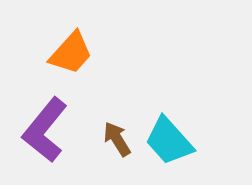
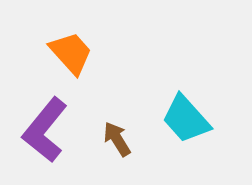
orange trapezoid: rotated 84 degrees counterclockwise
cyan trapezoid: moved 17 px right, 22 px up
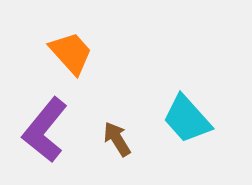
cyan trapezoid: moved 1 px right
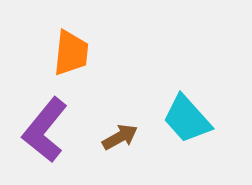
orange trapezoid: rotated 48 degrees clockwise
brown arrow: moved 3 px right, 2 px up; rotated 93 degrees clockwise
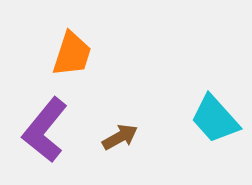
orange trapezoid: moved 1 px right, 1 px down; rotated 12 degrees clockwise
cyan trapezoid: moved 28 px right
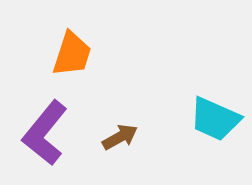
cyan trapezoid: rotated 24 degrees counterclockwise
purple L-shape: moved 3 px down
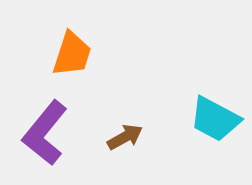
cyan trapezoid: rotated 4 degrees clockwise
brown arrow: moved 5 px right
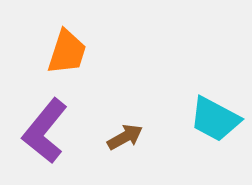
orange trapezoid: moved 5 px left, 2 px up
purple L-shape: moved 2 px up
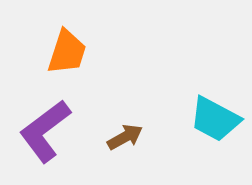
purple L-shape: rotated 14 degrees clockwise
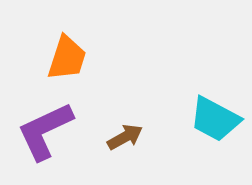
orange trapezoid: moved 6 px down
purple L-shape: rotated 12 degrees clockwise
